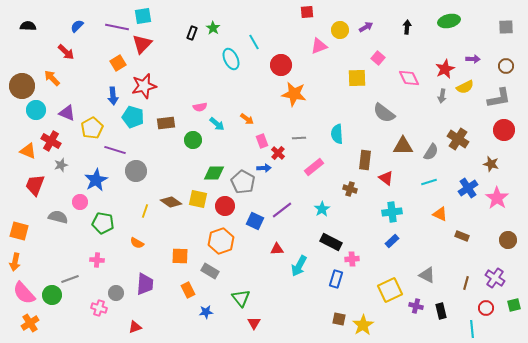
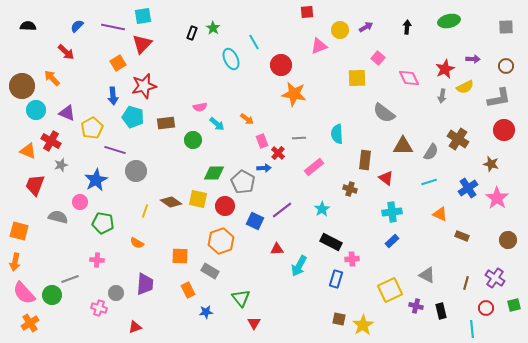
purple line at (117, 27): moved 4 px left
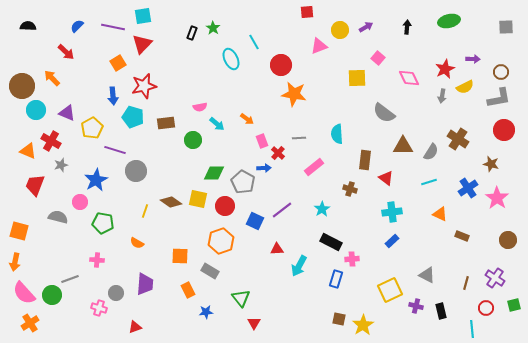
brown circle at (506, 66): moved 5 px left, 6 px down
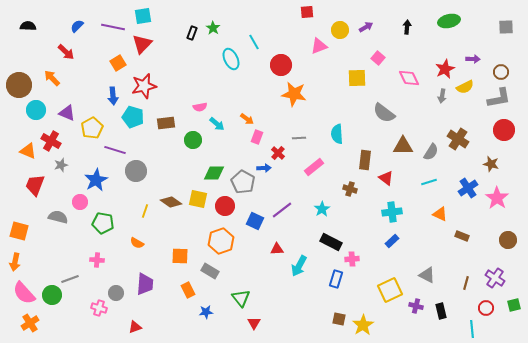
brown circle at (22, 86): moved 3 px left, 1 px up
pink rectangle at (262, 141): moved 5 px left, 4 px up; rotated 40 degrees clockwise
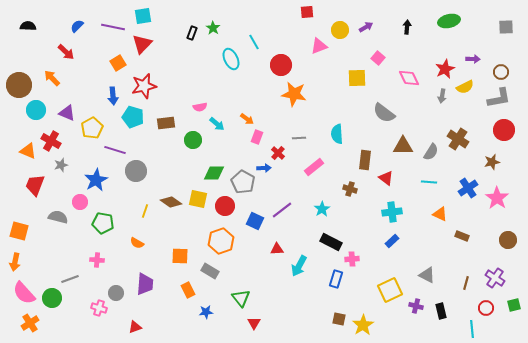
brown star at (491, 164): moved 1 px right, 2 px up; rotated 28 degrees counterclockwise
cyan line at (429, 182): rotated 21 degrees clockwise
green circle at (52, 295): moved 3 px down
